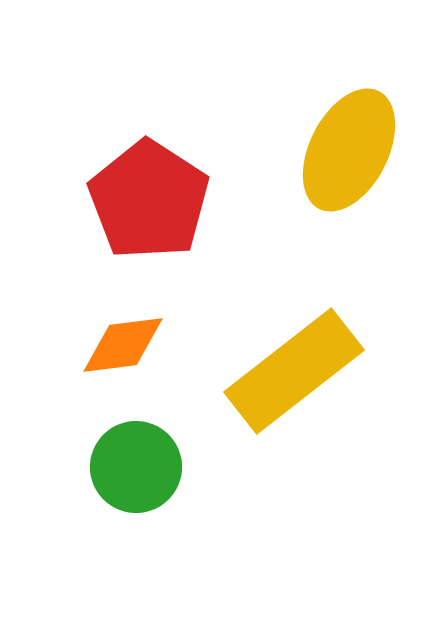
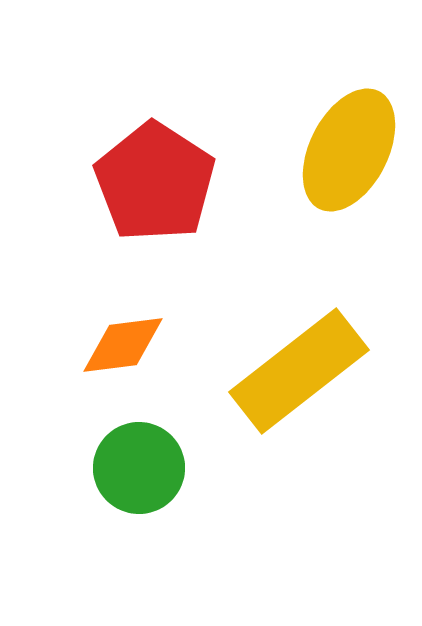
red pentagon: moved 6 px right, 18 px up
yellow rectangle: moved 5 px right
green circle: moved 3 px right, 1 px down
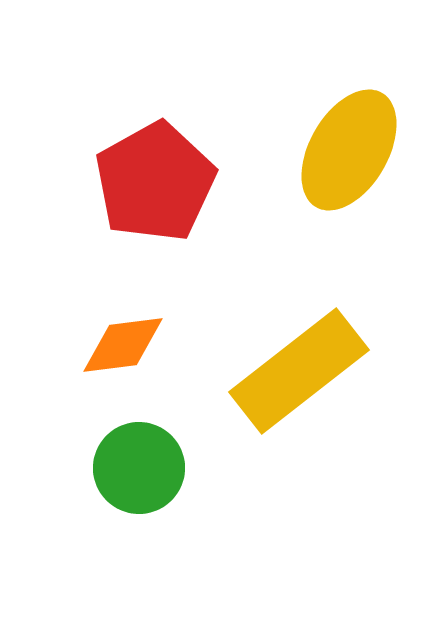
yellow ellipse: rotated 3 degrees clockwise
red pentagon: rotated 10 degrees clockwise
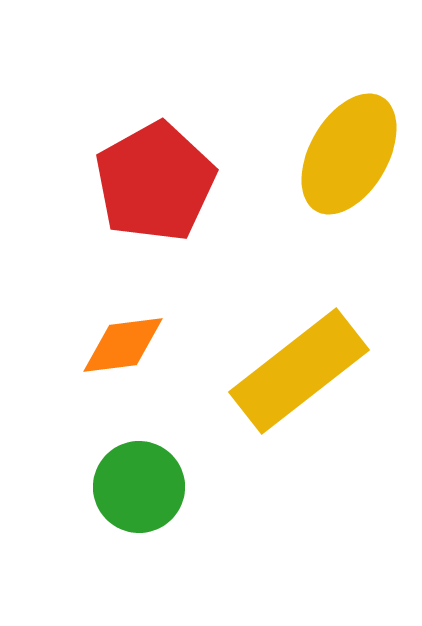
yellow ellipse: moved 4 px down
green circle: moved 19 px down
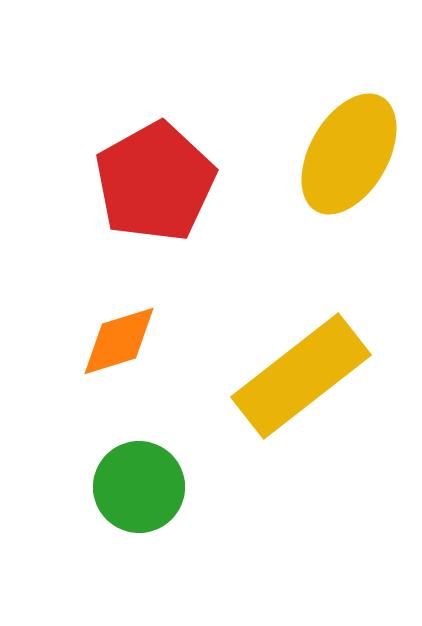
orange diamond: moved 4 px left, 4 px up; rotated 10 degrees counterclockwise
yellow rectangle: moved 2 px right, 5 px down
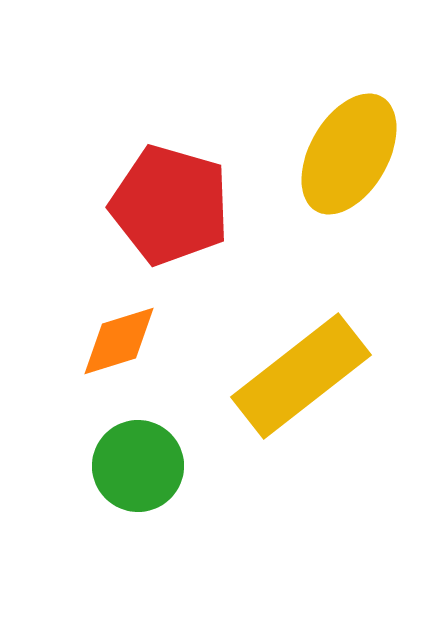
red pentagon: moved 15 px right, 23 px down; rotated 27 degrees counterclockwise
green circle: moved 1 px left, 21 px up
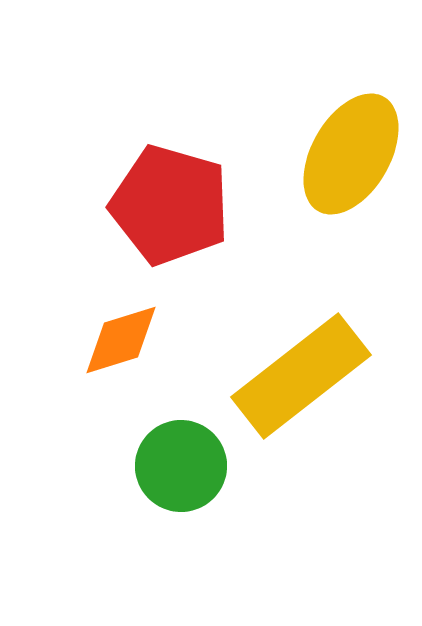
yellow ellipse: moved 2 px right
orange diamond: moved 2 px right, 1 px up
green circle: moved 43 px right
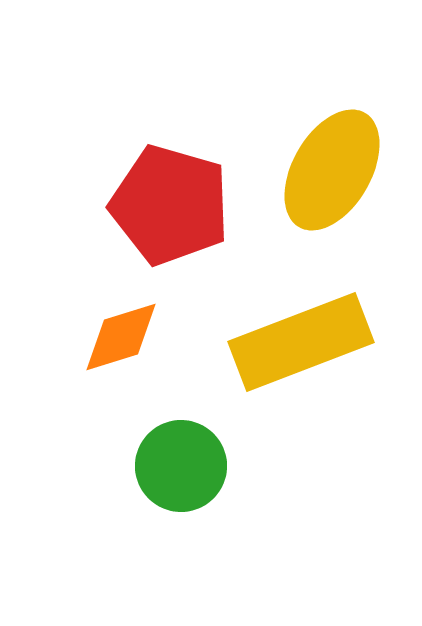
yellow ellipse: moved 19 px left, 16 px down
orange diamond: moved 3 px up
yellow rectangle: moved 34 px up; rotated 17 degrees clockwise
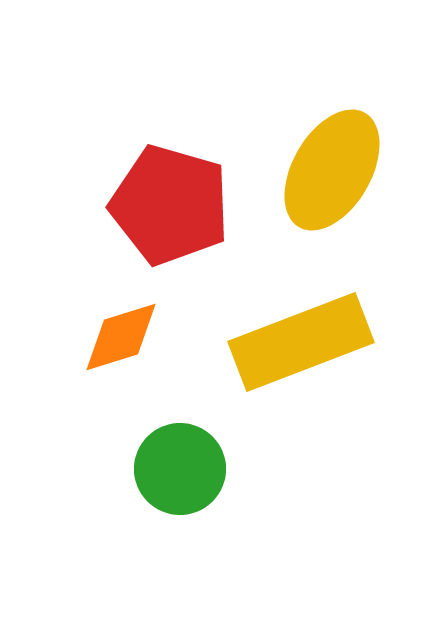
green circle: moved 1 px left, 3 px down
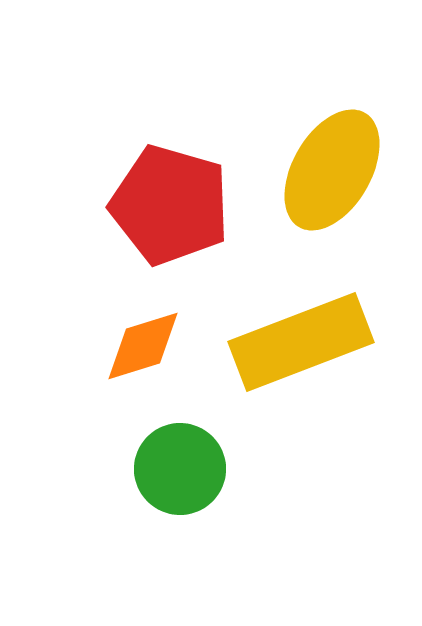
orange diamond: moved 22 px right, 9 px down
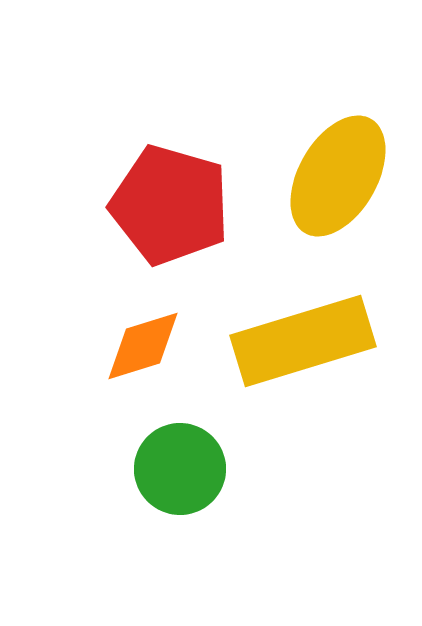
yellow ellipse: moved 6 px right, 6 px down
yellow rectangle: moved 2 px right, 1 px up; rotated 4 degrees clockwise
